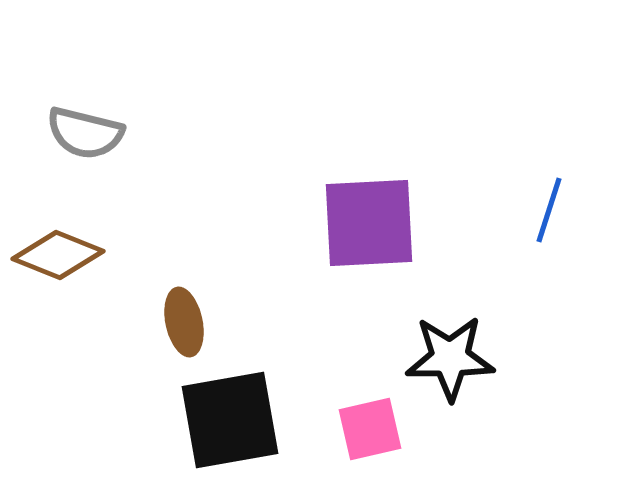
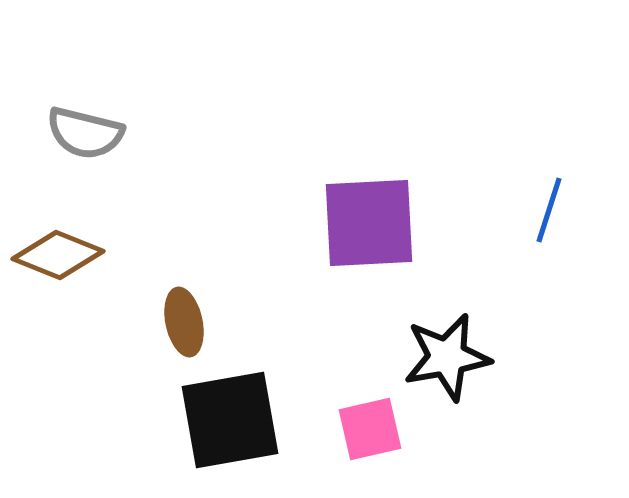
black star: moved 3 px left, 1 px up; rotated 10 degrees counterclockwise
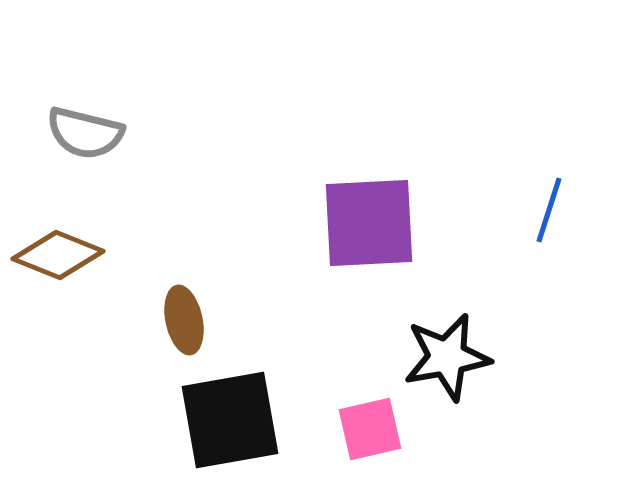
brown ellipse: moved 2 px up
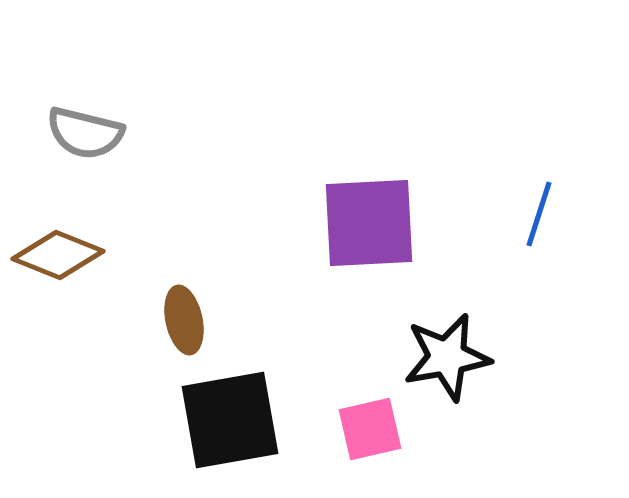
blue line: moved 10 px left, 4 px down
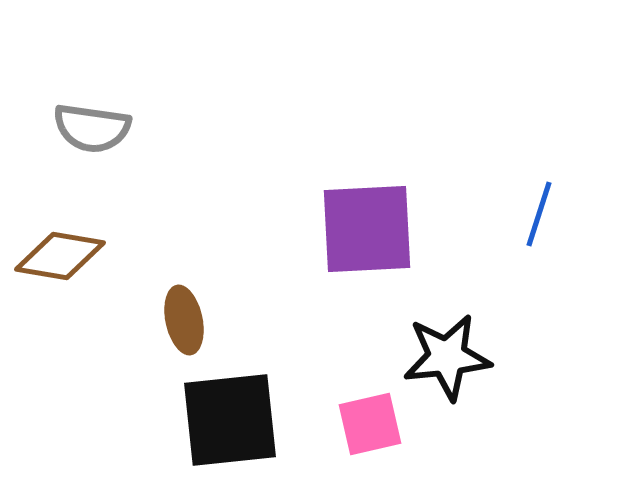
gray semicircle: moved 7 px right, 5 px up; rotated 6 degrees counterclockwise
purple square: moved 2 px left, 6 px down
brown diamond: moved 2 px right, 1 px down; rotated 12 degrees counterclockwise
black star: rotated 4 degrees clockwise
black square: rotated 4 degrees clockwise
pink square: moved 5 px up
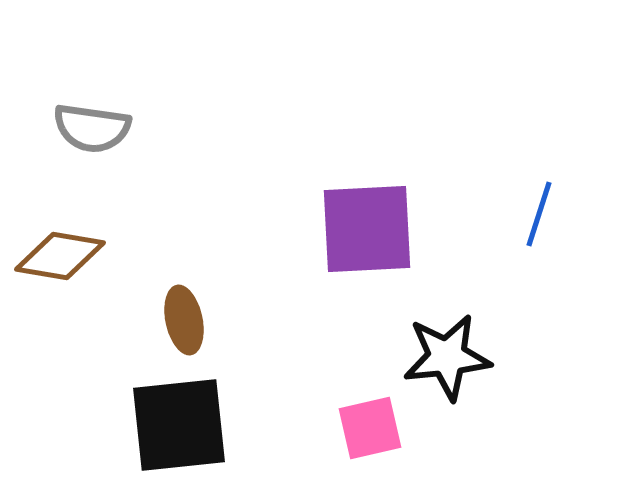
black square: moved 51 px left, 5 px down
pink square: moved 4 px down
